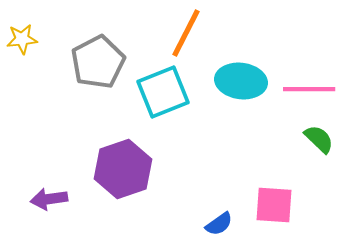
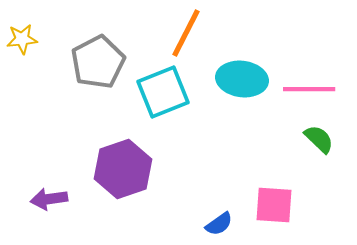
cyan ellipse: moved 1 px right, 2 px up
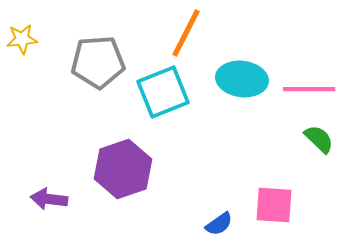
gray pentagon: rotated 24 degrees clockwise
purple arrow: rotated 15 degrees clockwise
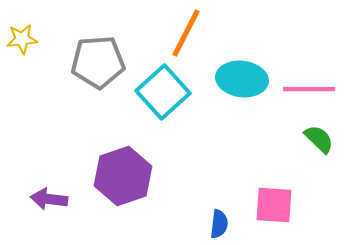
cyan square: rotated 20 degrees counterclockwise
purple hexagon: moved 7 px down
blue semicircle: rotated 48 degrees counterclockwise
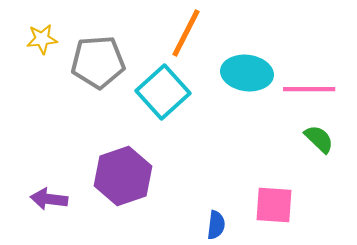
yellow star: moved 20 px right
cyan ellipse: moved 5 px right, 6 px up
blue semicircle: moved 3 px left, 1 px down
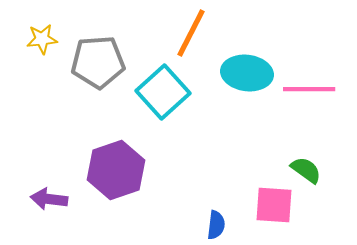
orange line: moved 5 px right
green semicircle: moved 13 px left, 31 px down; rotated 8 degrees counterclockwise
purple hexagon: moved 7 px left, 6 px up
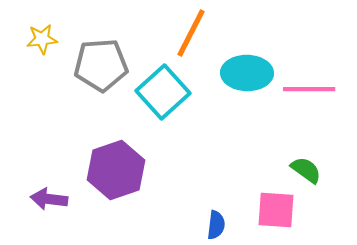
gray pentagon: moved 3 px right, 3 px down
cyan ellipse: rotated 6 degrees counterclockwise
pink square: moved 2 px right, 5 px down
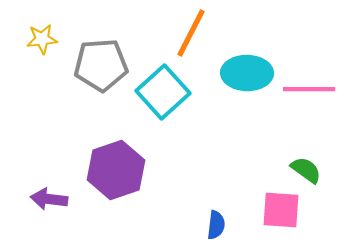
pink square: moved 5 px right
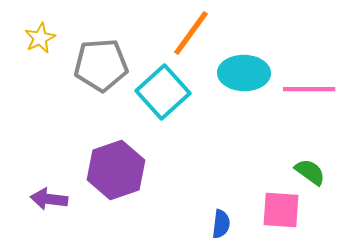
orange line: rotated 9 degrees clockwise
yellow star: moved 2 px left, 1 px up; rotated 20 degrees counterclockwise
cyan ellipse: moved 3 px left
green semicircle: moved 4 px right, 2 px down
blue semicircle: moved 5 px right, 1 px up
